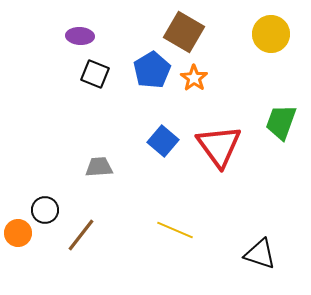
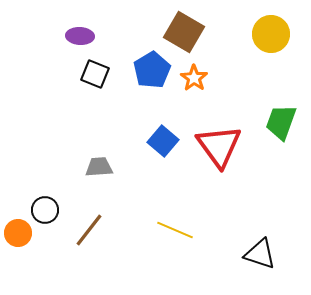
brown line: moved 8 px right, 5 px up
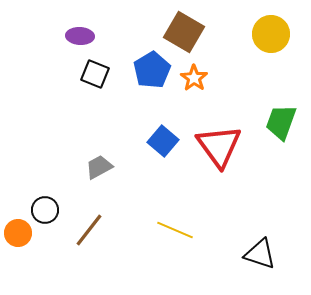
gray trapezoid: rotated 24 degrees counterclockwise
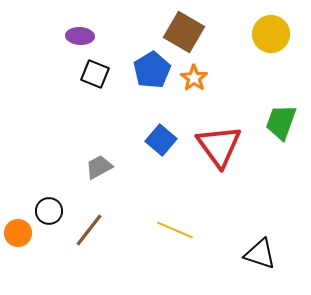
blue square: moved 2 px left, 1 px up
black circle: moved 4 px right, 1 px down
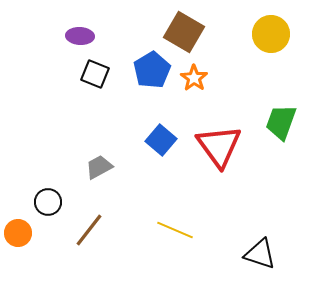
black circle: moved 1 px left, 9 px up
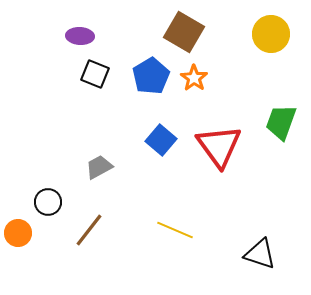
blue pentagon: moved 1 px left, 6 px down
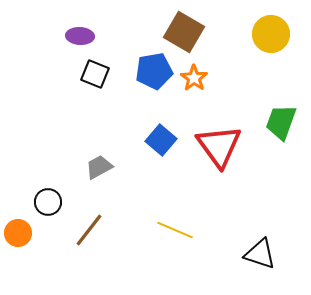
blue pentagon: moved 3 px right, 5 px up; rotated 21 degrees clockwise
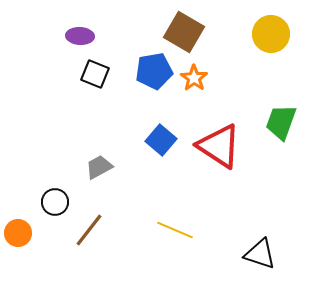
red triangle: rotated 21 degrees counterclockwise
black circle: moved 7 px right
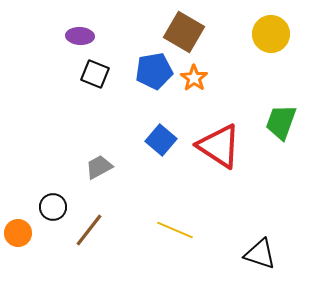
black circle: moved 2 px left, 5 px down
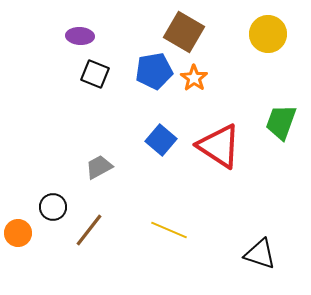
yellow circle: moved 3 px left
yellow line: moved 6 px left
